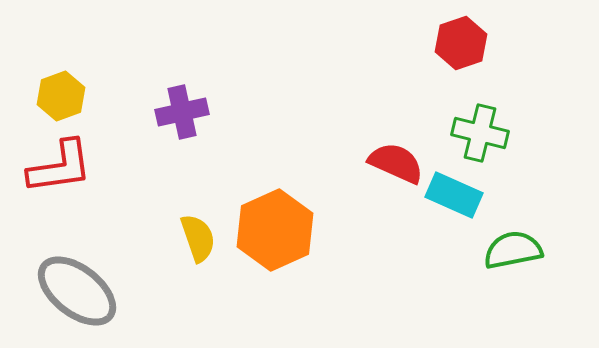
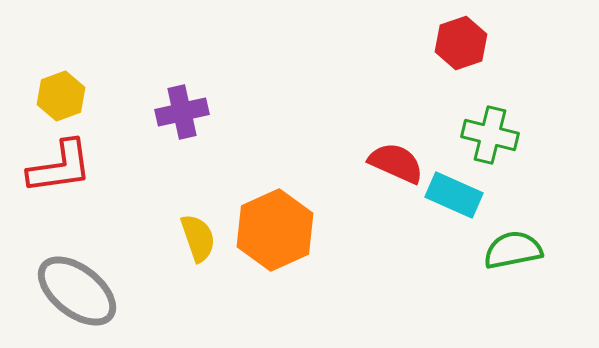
green cross: moved 10 px right, 2 px down
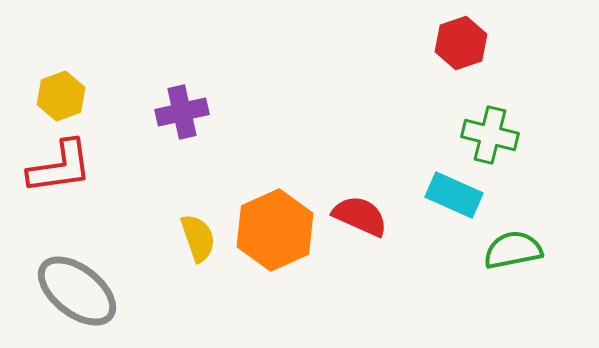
red semicircle: moved 36 px left, 53 px down
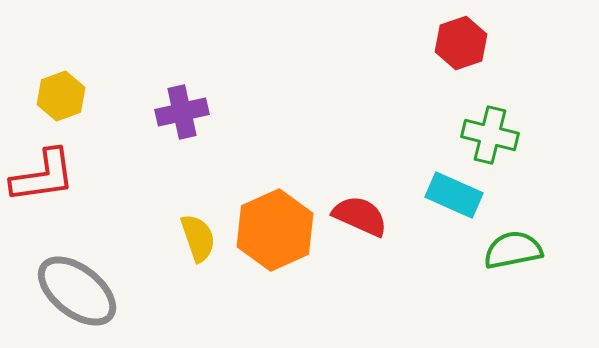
red L-shape: moved 17 px left, 9 px down
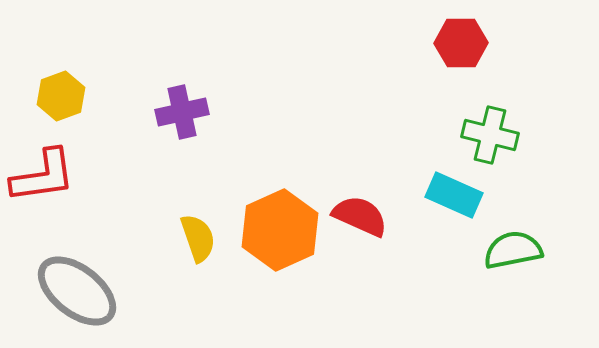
red hexagon: rotated 18 degrees clockwise
orange hexagon: moved 5 px right
